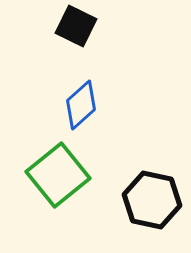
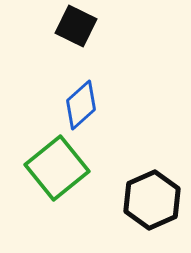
green square: moved 1 px left, 7 px up
black hexagon: rotated 24 degrees clockwise
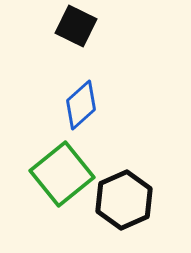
green square: moved 5 px right, 6 px down
black hexagon: moved 28 px left
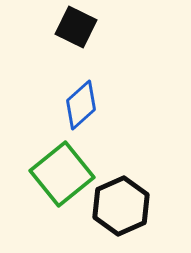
black square: moved 1 px down
black hexagon: moved 3 px left, 6 px down
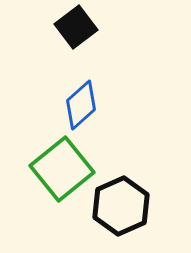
black square: rotated 27 degrees clockwise
green square: moved 5 px up
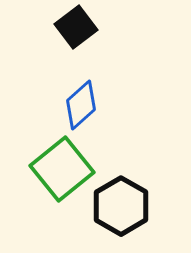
black hexagon: rotated 6 degrees counterclockwise
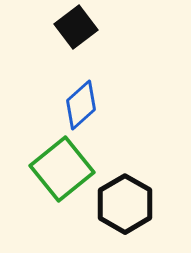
black hexagon: moved 4 px right, 2 px up
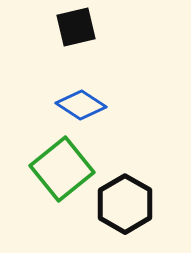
black square: rotated 24 degrees clockwise
blue diamond: rotated 75 degrees clockwise
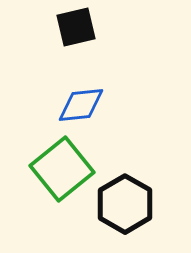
blue diamond: rotated 39 degrees counterclockwise
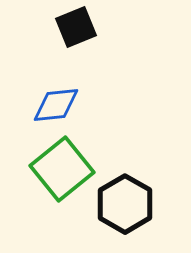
black square: rotated 9 degrees counterclockwise
blue diamond: moved 25 px left
